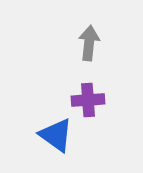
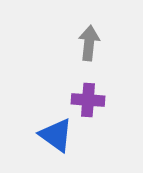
purple cross: rotated 8 degrees clockwise
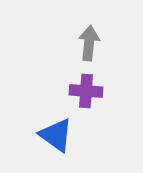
purple cross: moved 2 px left, 9 px up
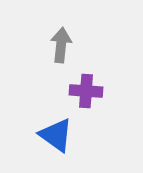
gray arrow: moved 28 px left, 2 px down
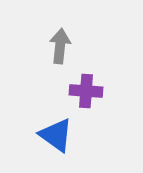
gray arrow: moved 1 px left, 1 px down
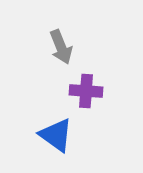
gray arrow: moved 1 px right, 1 px down; rotated 152 degrees clockwise
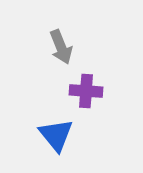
blue triangle: rotated 15 degrees clockwise
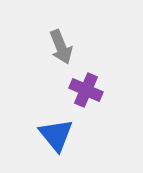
purple cross: moved 1 px up; rotated 20 degrees clockwise
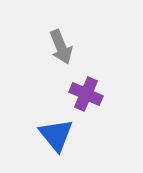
purple cross: moved 4 px down
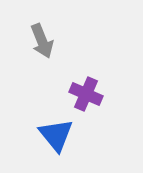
gray arrow: moved 19 px left, 6 px up
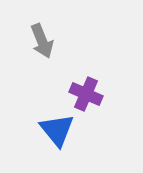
blue triangle: moved 1 px right, 5 px up
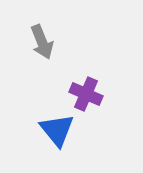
gray arrow: moved 1 px down
